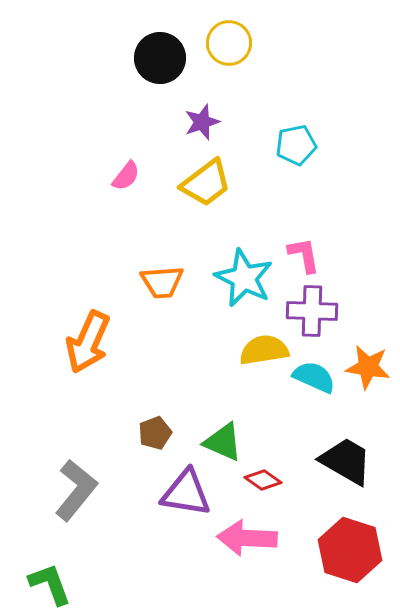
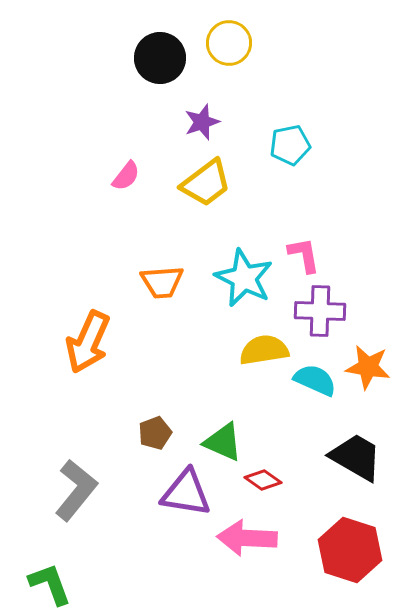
cyan pentagon: moved 6 px left
purple cross: moved 8 px right
cyan semicircle: moved 1 px right, 3 px down
black trapezoid: moved 10 px right, 4 px up
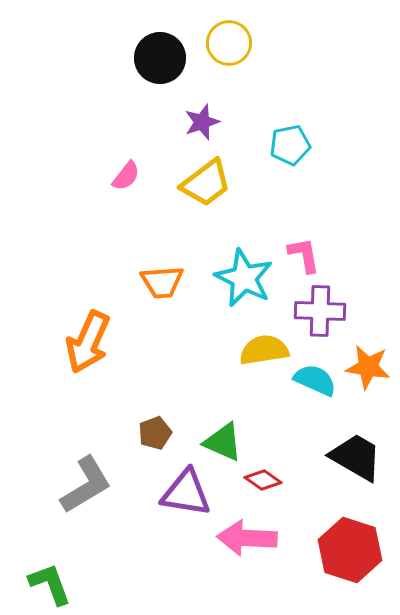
gray L-shape: moved 10 px right, 5 px up; rotated 20 degrees clockwise
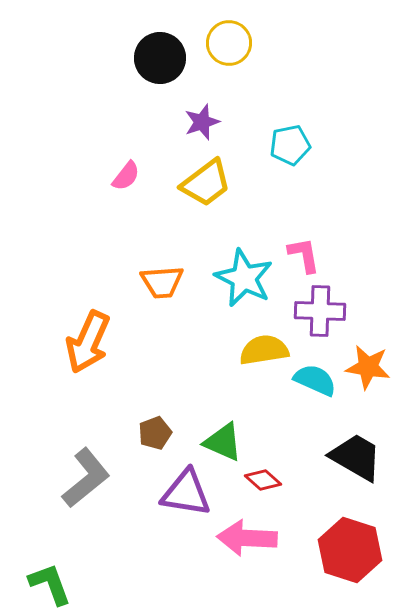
red diamond: rotated 6 degrees clockwise
gray L-shape: moved 7 px up; rotated 8 degrees counterclockwise
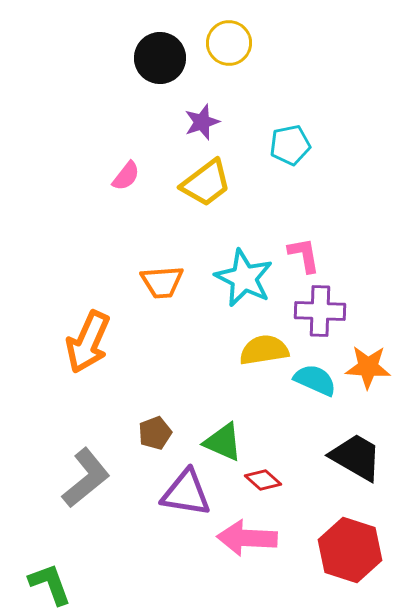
orange star: rotated 6 degrees counterclockwise
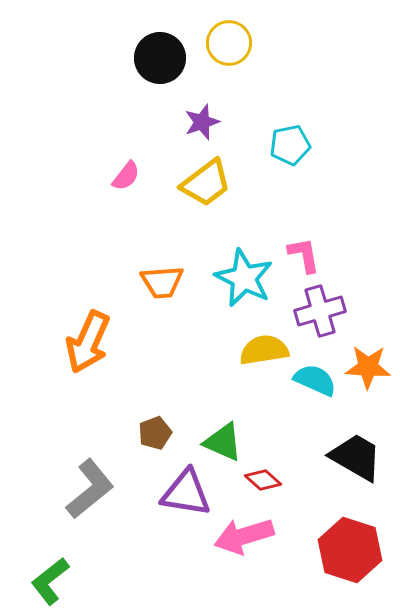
purple cross: rotated 18 degrees counterclockwise
gray L-shape: moved 4 px right, 11 px down
pink arrow: moved 3 px left, 2 px up; rotated 20 degrees counterclockwise
green L-shape: moved 3 px up; rotated 108 degrees counterclockwise
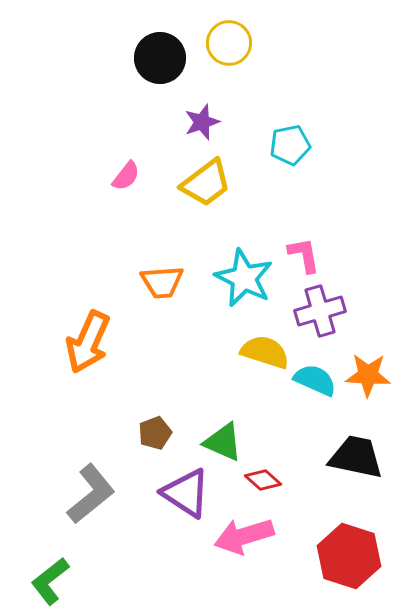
yellow semicircle: moved 1 px right, 2 px down; rotated 27 degrees clockwise
orange star: moved 8 px down
black trapezoid: rotated 18 degrees counterclockwise
gray L-shape: moved 1 px right, 5 px down
purple triangle: rotated 24 degrees clockwise
red hexagon: moved 1 px left, 6 px down
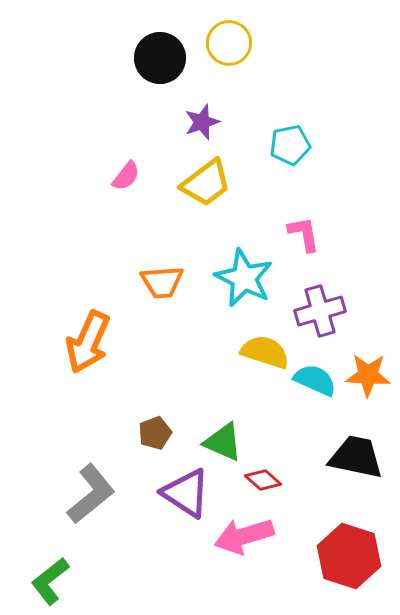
pink L-shape: moved 21 px up
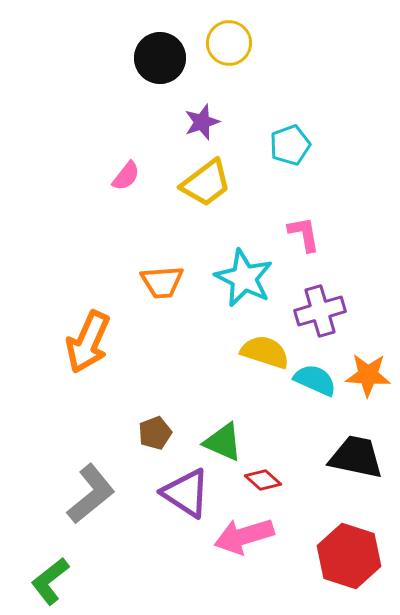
cyan pentagon: rotated 9 degrees counterclockwise
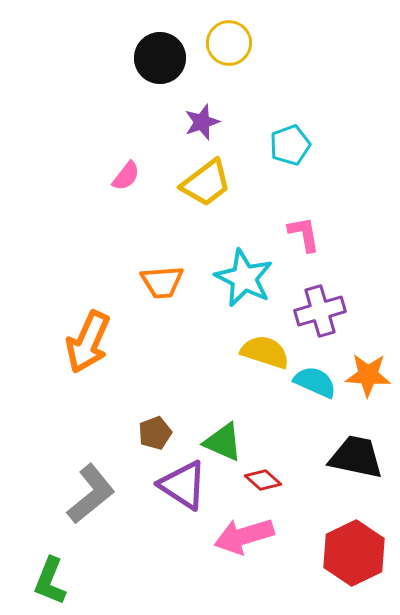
cyan semicircle: moved 2 px down
purple triangle: moved 3 px left, 8 px up
red hexagon: moved 5 px right, 3 px up; rotated 16 degrees clockwise
green L-shape: rotated 30 degrees counterclockwise
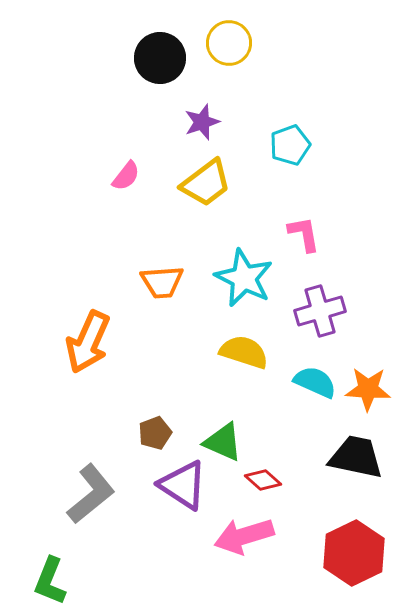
yellow semicircle: moved 21 px left
orange star: moved 14 px down
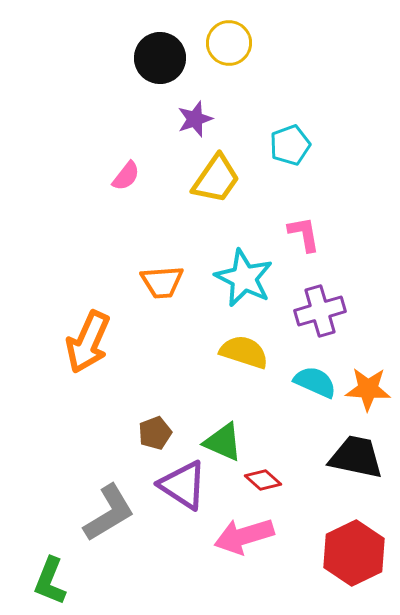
purple star: moved 7 px left, 3 px up
yellow trapezoid: moved 10 px right, 4 px up; rotated 18 degrees counterclockwise
gray L-shape: moved 18 px right, 19 px down; rotated 8 degrees clockwise
